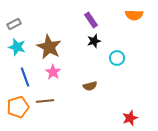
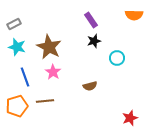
orange pentagon: moved 1 px left, 1 px up
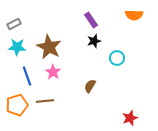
cyan star: rotated 12 degrees counterclockwise
blue line: moved 2 px right, 1 px up
brown semicircle: rotated 136 degrees clockwise
orange pentagon: moved 1 px up
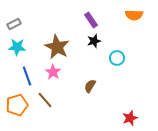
brown star: moved 8 px right
brown line: moved 1 px up; rotated 54 degrees clockwise
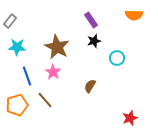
gray rectangle: moved 4 px left, 3 px up; rotated 24 degrees counterclockwise
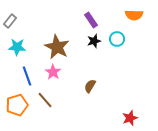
cyan circle: moved 19 px up
